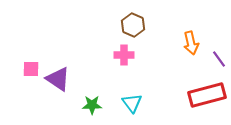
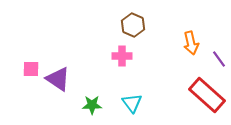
pink cross: moved 2 px left, 1 px down
red rectangle: rotated 57 degrees clockwise
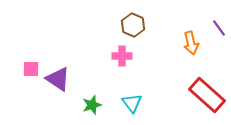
purple line: moved 31 px up
green star: rotated 18 degrees counterclockwise
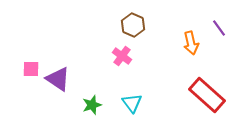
pink cross: rotated 36 degrees clockwise
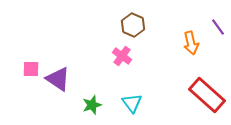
purple line: moved 1 px left, 1 px up
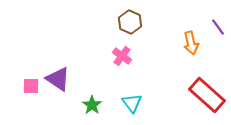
brown hexagon: moved 3 px left, 3 px up
pink square: moved 17 px down
green star: rotated 18 degrees counterclockwise
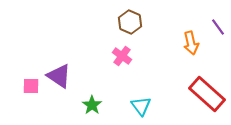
purple triangle: moved 1 px right, 3 px up
red rectangle: moved 1 px up
cyan triangle: moved 9 px right, 3 px down
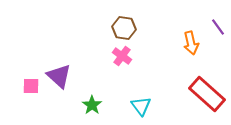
brown hexagon: moved 6 px left, 6 px down; rotated 15 degrees counterclockwise
purple triangle: rotated 8 degrees clockwise
